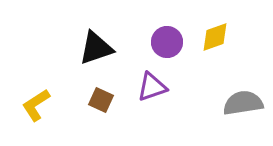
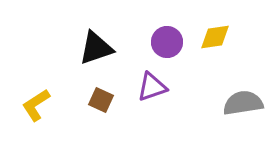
yellow diamond: rotated 12 degrees clockwise
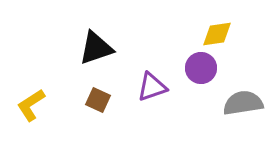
yellow diamond: moved 2 px right, 3 px up
purple circle: moved 34 px right, 26 px down
brown square: moved 3 px left
yellow L-shape: moved 5 px left
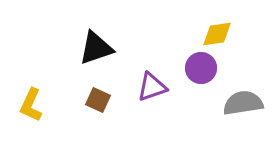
yellow L-shape: rotated 32 degrees counterclockwise
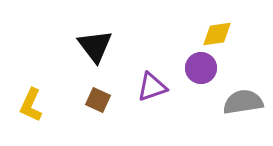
black triangle: moved 1 px left, 2 px up; rotated 48 degrees counterclockwise
gray semicircle: moved 1 px up
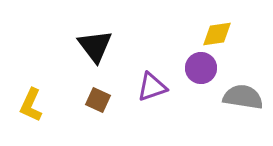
gray semicircle: moved 5 px up; rotated 18 degrees clockwise
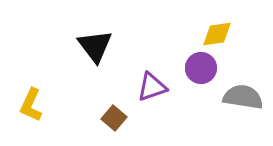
brown square: moved 16 px right, 18 px down; rotated 15 degrees clockwise
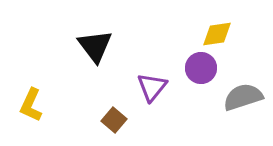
purple triangle: rotated 32 degrees counterclockwise
gray semicircle: rotated 27 degrees counterclockwise
brown square: moved 2 px down
